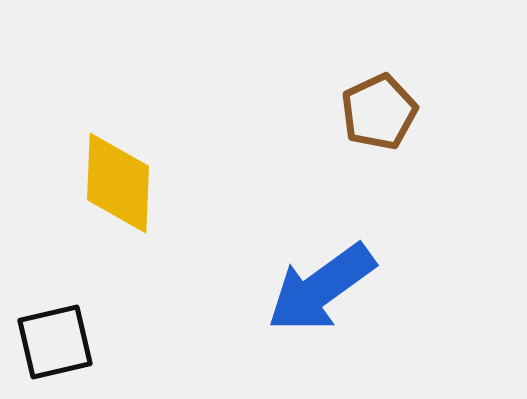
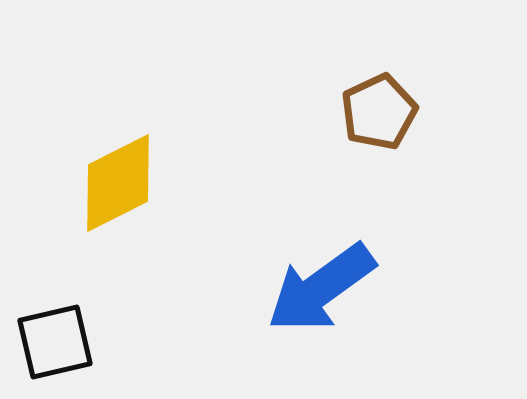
yellow diamond: rotated 61 degrees clockwise
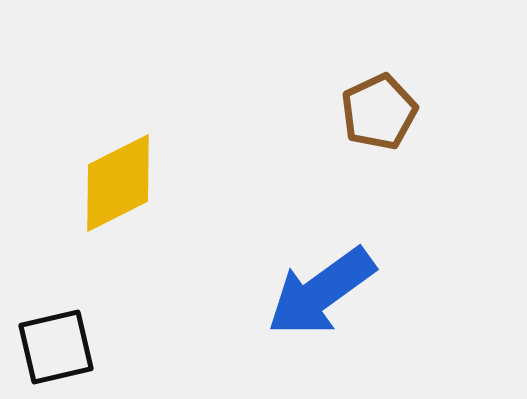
blue arrow: moved 4 px down
black square: moved 1 px right, 5 px down
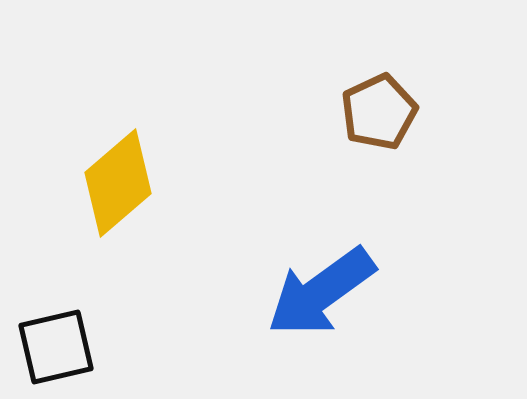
yellow diamond: rotated 14 degrees counterclockwise
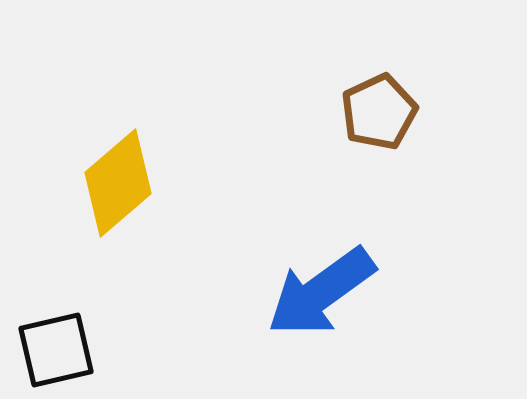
black square: moved 3 px down
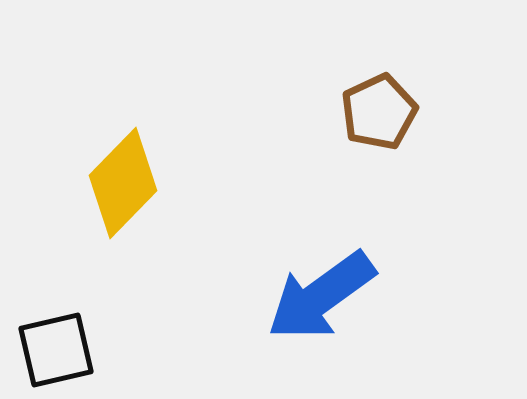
yellow diamond: moved 5 px right; rotated 5 degrees counterclockwise
blue arrow: moved 4 px down
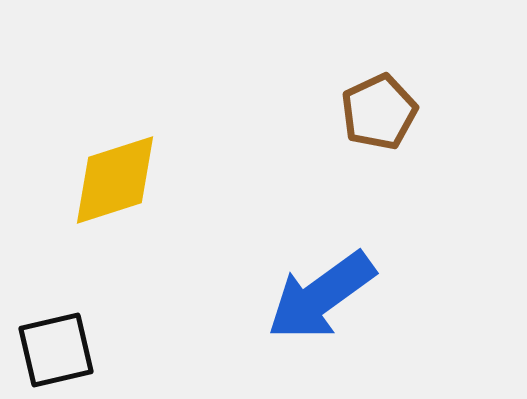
yellow diamond: moved 8 px left, 3 px up; rotated 28 degrees clockwise
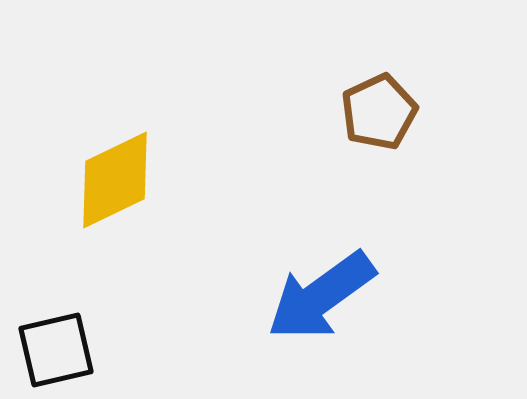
yellow diamond: rotated 8 degrees counterclockwise
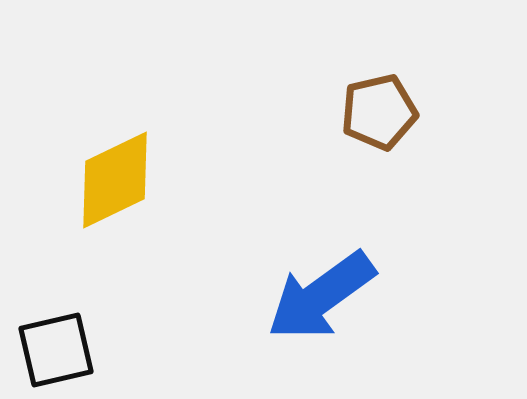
brown pentagon: rotated 12 degrees clockwise
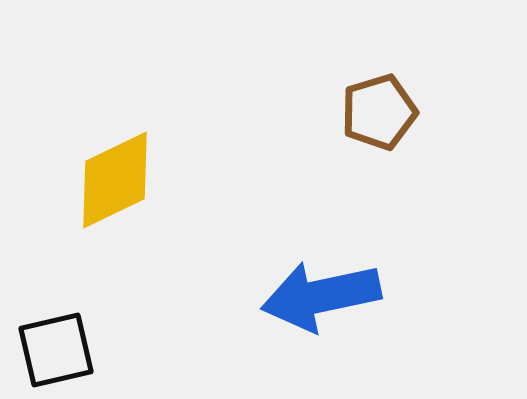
brown pentagon: rotated 4 degrees counterclockwise
blue arrow: rotated 24 degrees clockwise
